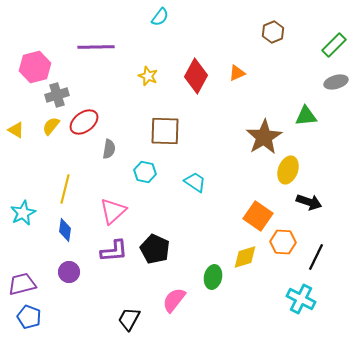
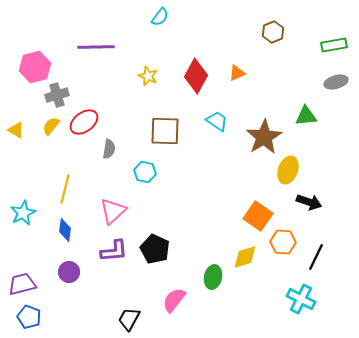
green rectangle: rotated 35 degrees clockwise
cyan trapezoid: moved 22 px right, 61 px up
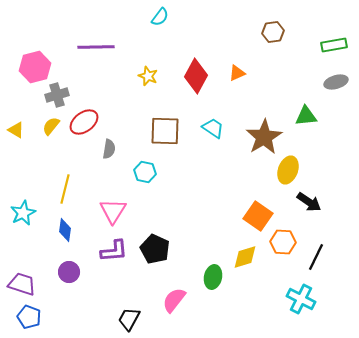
brown hexagon: rotated 15 degrees clockwise
cyan trapezoid: moved 4 px left, 7 px down
black arrow: rotated 15 degrees clockwise
pink triangle: rotated 16 degrees counterclockwise
purple trapezoid: rotated 32 degrees clockwise
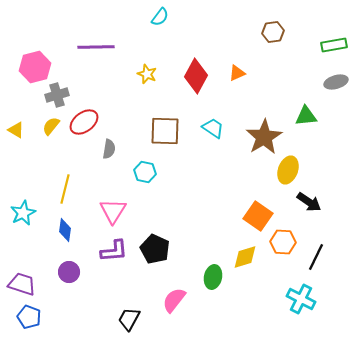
yellow star: moved 1 px left, 2 px up
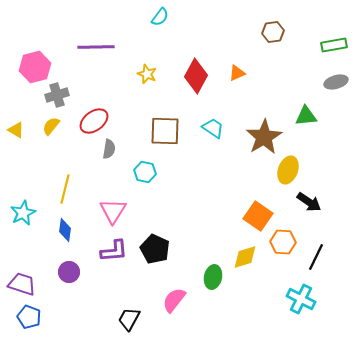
red ellipse: moved 10 px right, 1 px up
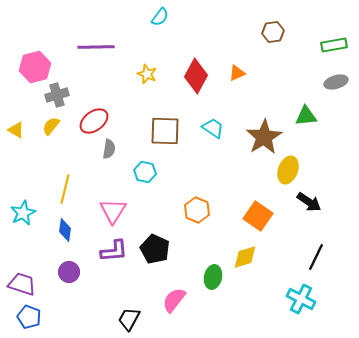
orange hexagon: moved 86 px left, 32 px up; rotated 20 degrees clockwise
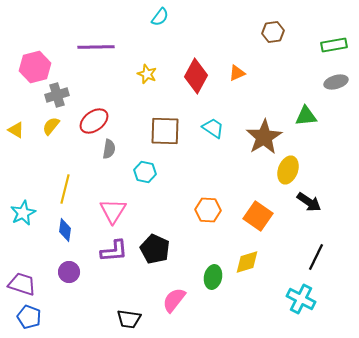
orange hexagon: moved 11 px right; rotated 20 degrees counterclockwise
yellow diamond: moved 2 px right, 5 px down
black trapezoid: rotated 110 degrees counterclockwise
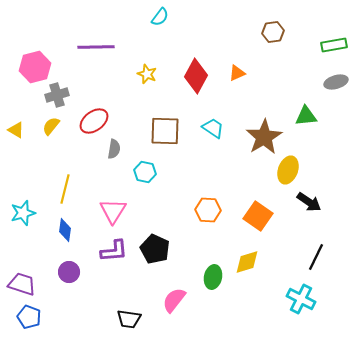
gray semicircle: moved 5 px right
cyan star: rotated 10 degrees clockwise
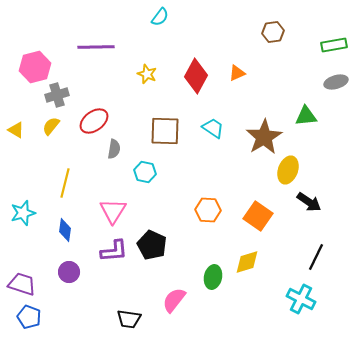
yellow line: moved 6 px up
black pentagon: moved 3 px left, 4 px up
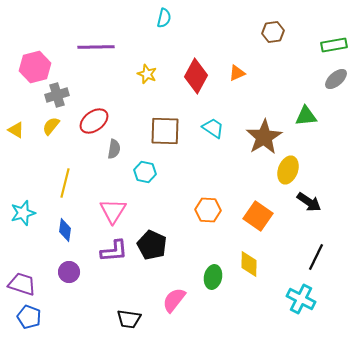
cyan semicircle: moved 4 px right, 1 px down; rotated 24 degrees counterclockwise
gray ellipse: moved 3 px up; rotated 25 degrees counterclockwise
yellow diamond: moved 2 px right, 2 px down; rotated 72 degrees counterclockwise
